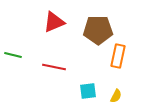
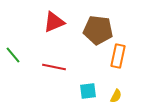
brown pentagon: rotated 8 degrees clockwise
green line: rotated 36 degrees clockwise
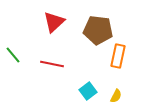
red triangle: rotated 20 degrees counterclockwise
red line: moved 2 px left, 3 px up
cyan square: rotated 30 degrees counterclockwise
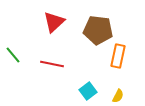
yellow semicircle: moved 2 px right
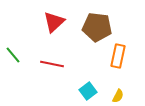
brown pentagon: moved 1 px left, 3 px up
